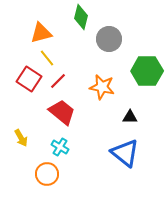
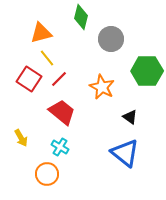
gray circle: moved 2 px right
red line: moved 1 px right, 2 px up
orange star: rotated 15 degrees clockwise
black triangle: rotated 35 degrees clockwise
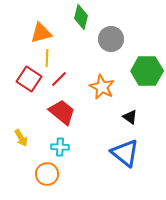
yellow line: rotated 42 degrees clockwise
cyan cross: rotated 30 degrees counterclockwise
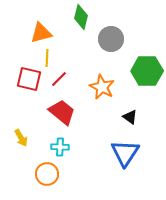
red square: rotated 20 degrees counterclockwise
blue triangle: rotated 24 degrees clockwise
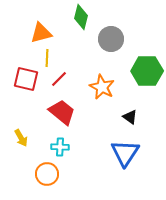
red square: moved 3 px left
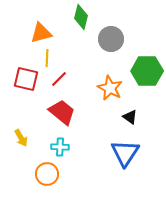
orange star: moved 8 px right, 1 px down
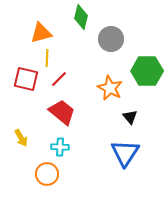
black triangle: rotated 14 degrees clockwise
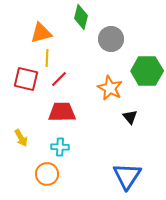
red trapezoid: rotated 40 degrees counterclockwise
blue triangle: moved 2 px right, 23 px down
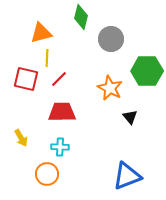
blue triangle: rotated 36 degrees clockwise
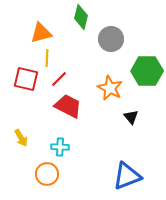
red trapezoid: moved 6 px right, 6 px up; rotated 28 degrees clockwise
black triangle: moved 1 px right
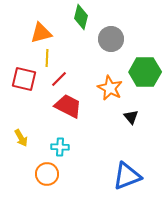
green hexagon: moved 2 px left, 1 px down
red square: moved 2 px left
